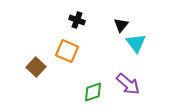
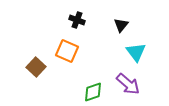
cyan triangle: moved 9 px down
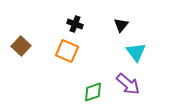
black cross: moved 2 px left, 4 px down
brown square: moved 15 px left, 21 px up
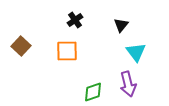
black cross: moved 4 px up; rotated 35 degrees clockwise
orange square: rotated 25 degrees counterclockwise
purple arrow: rotated 35 degrees clockwise
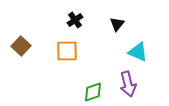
black triangle: moved 4 px left, 1 px up
cyan triangle: moved 2 px right; rotated 30 degrees counterclockwise
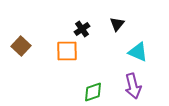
black cross: moved 7 px right, 9 px down
purple arrow: moved 5 px right, 2 px down
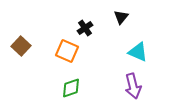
black triangle: moved 4 px right, 7 px up
black cross: moved 3 px right, 1 px up
orange square: rotated 25 degrees clockwise
green diamond: moved 22 px left, 4 px up
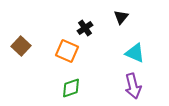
cyan triangle: moved 3 px left, 1 px down
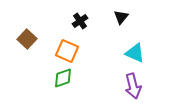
black cross: moved 5 px left, 7 px up
brown square: moved 6 px right, 7 px up
green diamond: moved 8 px left, 10 px up
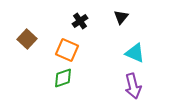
orange square: moved 1 px up
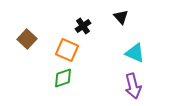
black triangle: rotated 21 degrees counterclockwise
black cross: moved 3 px right, 5 px down
